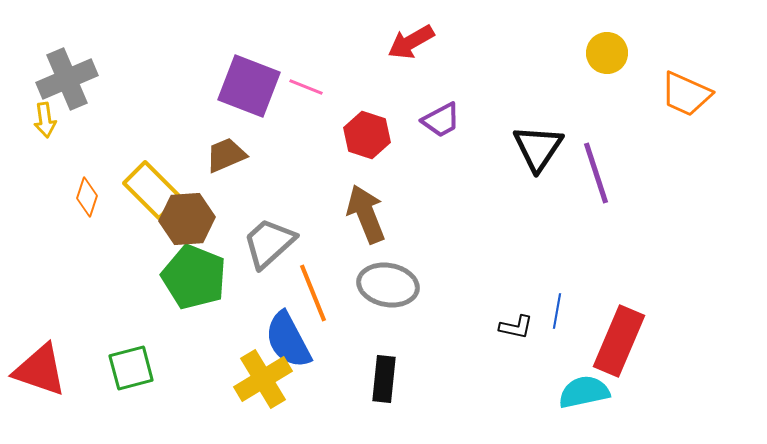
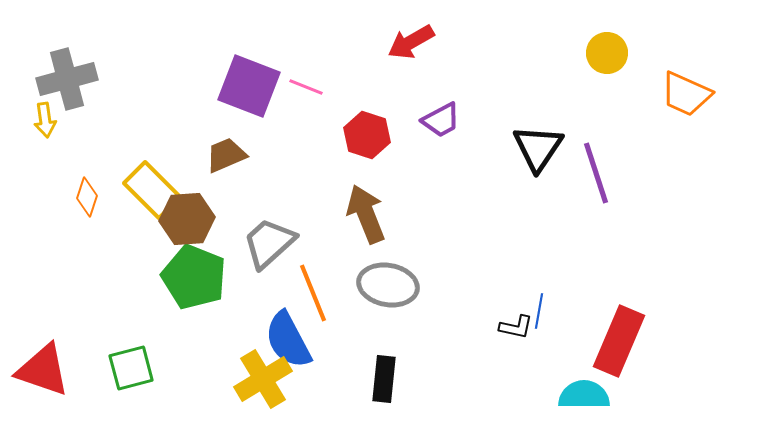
gray cross: rotated 8 degrees clockwise
blue line: moved 18 px left
red triangle: moved 3 px right
cyan semicircle: moved 3 px down; rotated 12 degrees clockwise
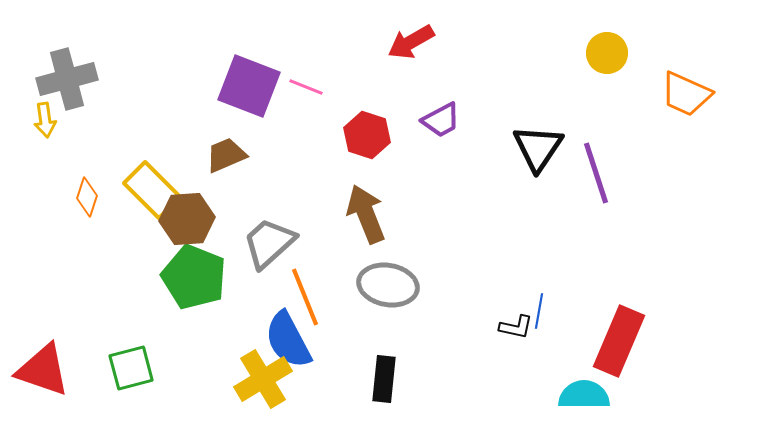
orange line: moved 8 px left, 4 px down
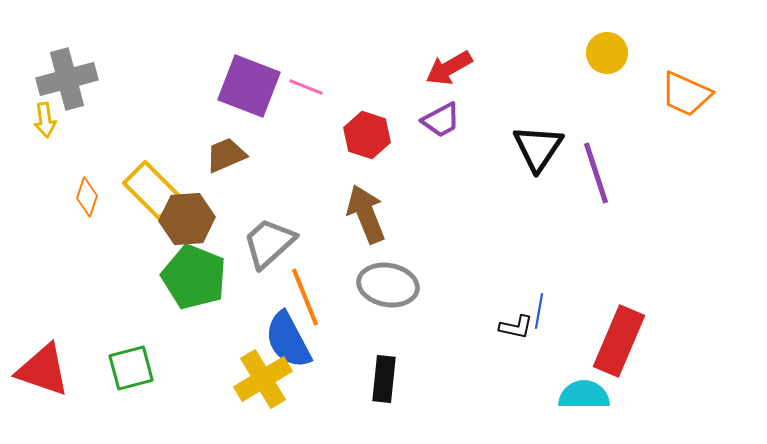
red arrow: moved 38 px right, 26 px down
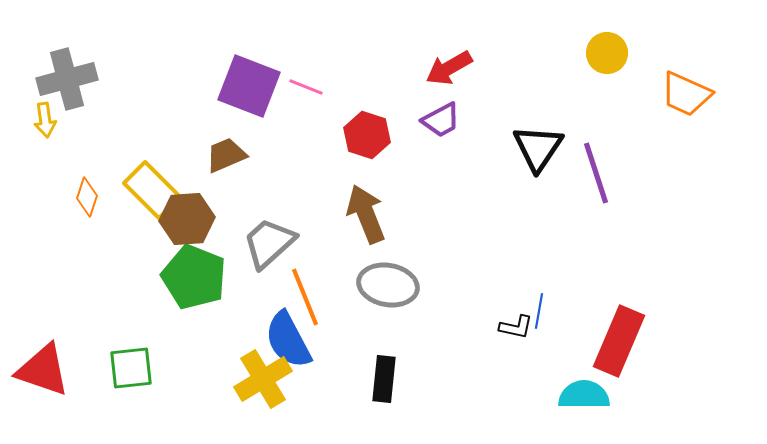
green square: rotated 9 degrees clockwise
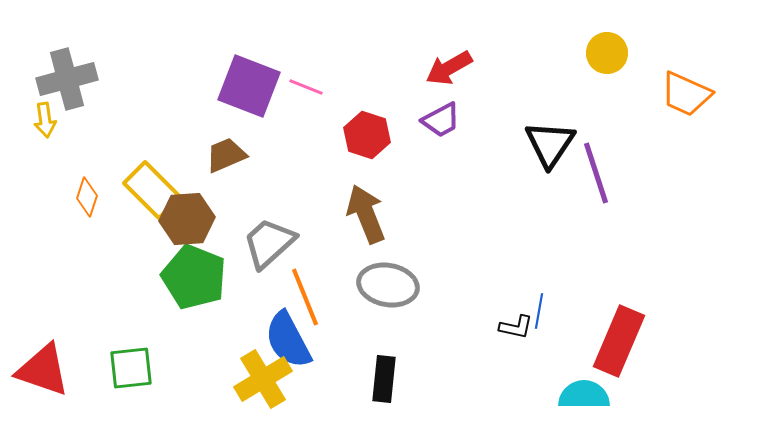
black triangle: moved 12 px right, 4 px up
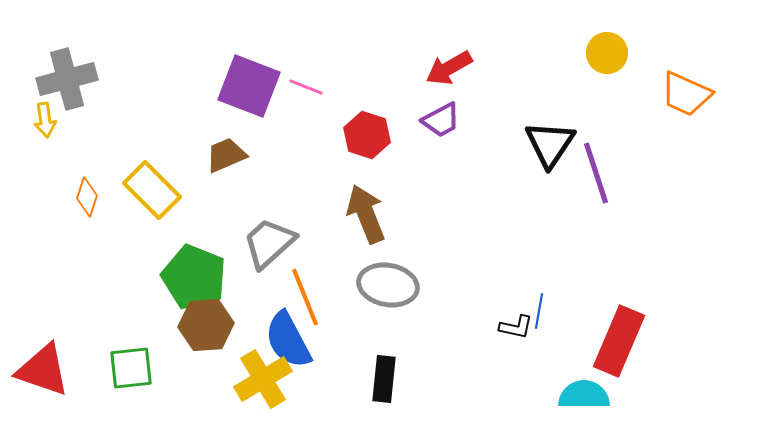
brown hexagon: moved 19 px right, 106 px down
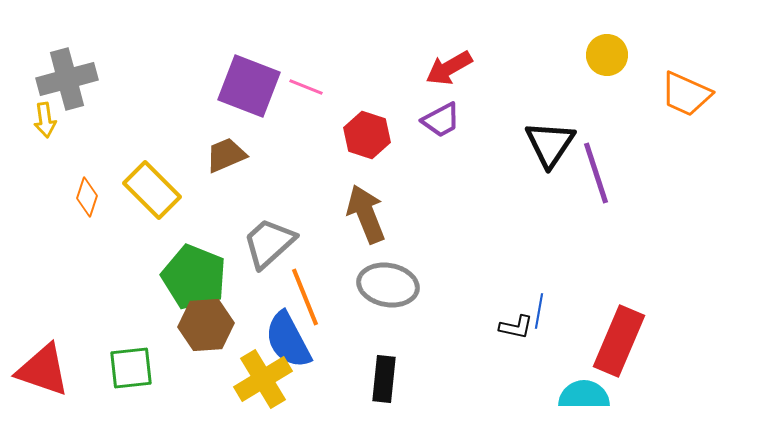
yellow circle: moved 2 px down
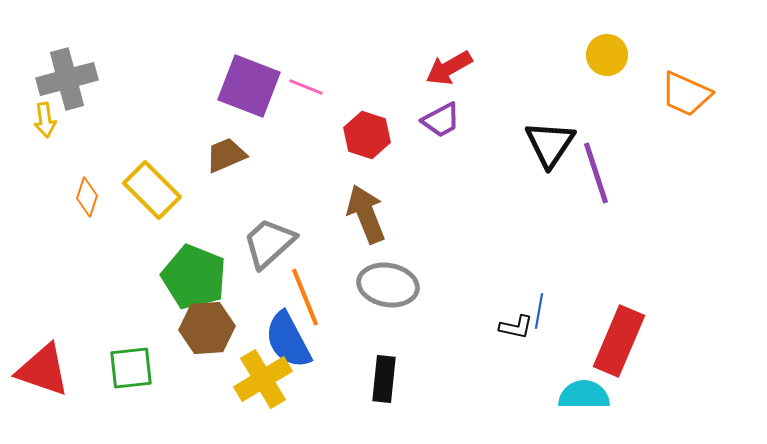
brown hexagon: moved 1 px right, 3 px down
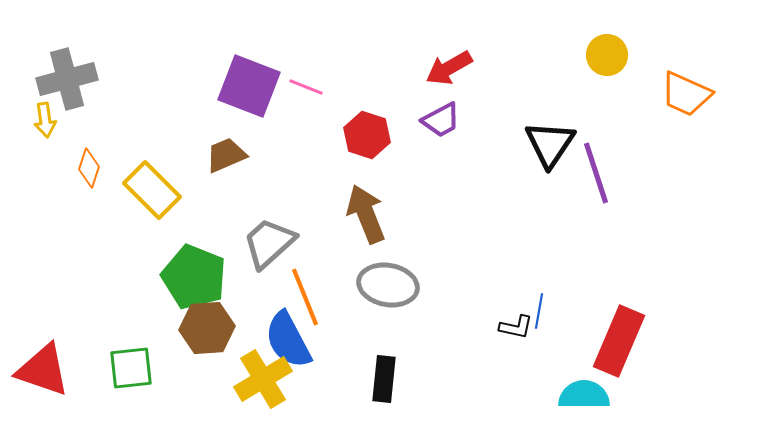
orange diamond: moved 2 px right, 29 px up
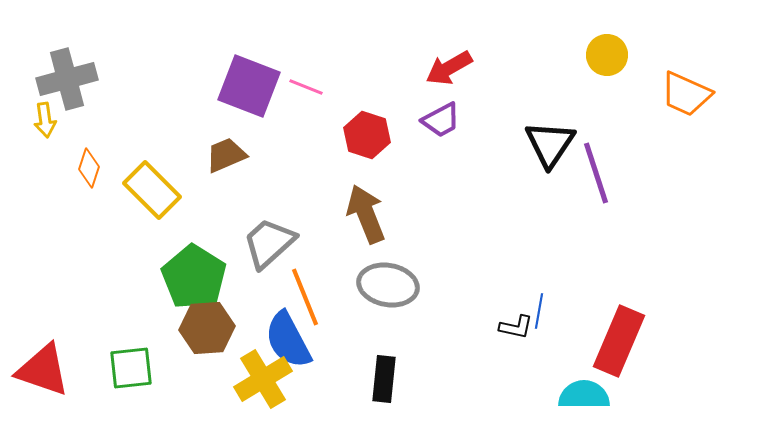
green pentagon: rotated 10 degrees clockwise
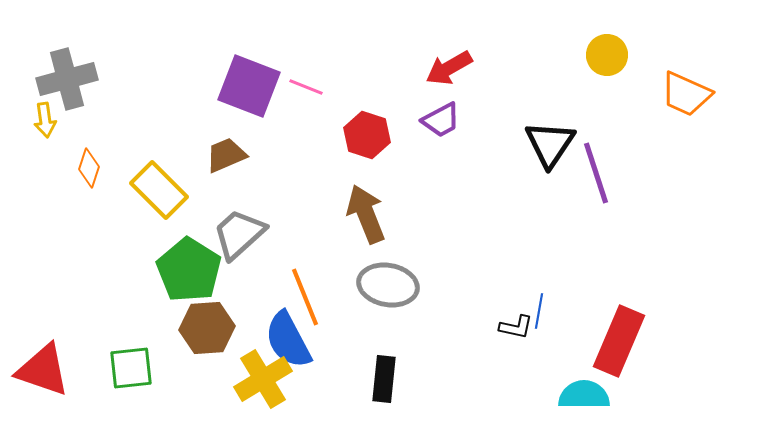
yellow rectangle: moved 7 px right
gray trapezoid: moved 30 px left, 9 px up
green pentagon: moved 5 px left, 7 px up
